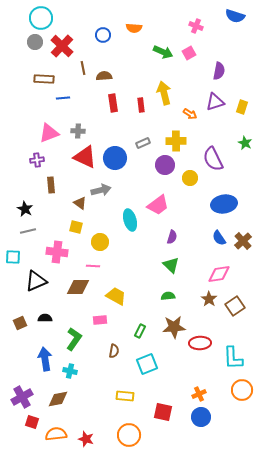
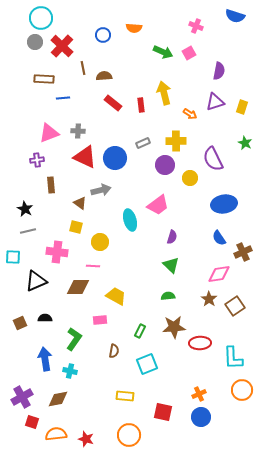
red rectangle at (113, 103): rotated 42 degrees counterclockwise
brown cross at (243, 241): moved 11 px down; rotated 18 degrees clockwise
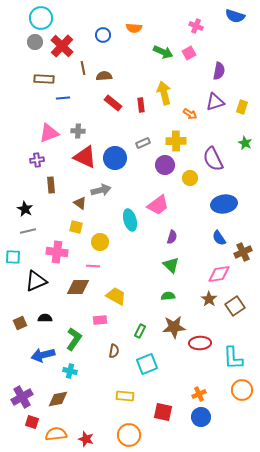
blue arrow at (45, 359): moved 2 px left, 4 px up; rotated 95 degrees counterclockwise
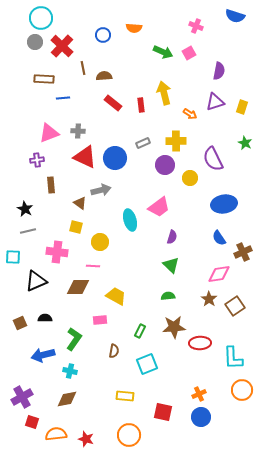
pink trapezoid at (158, 205): moved 1 px right, 2 px down
brown diamond at (58, 399): moved 9 px right
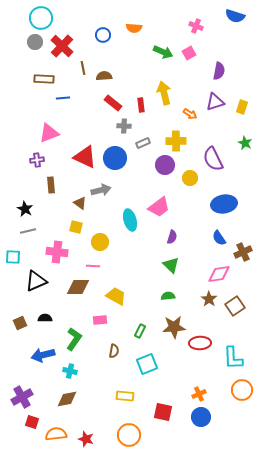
gray cross at (78, 131): moved 46 px right, 5 px up
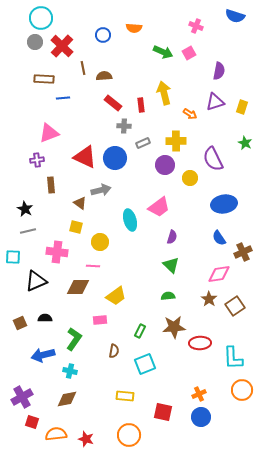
yellow trapezoid at (116, 296): rotated 115 degrees clockwise
cyan square at (147, 364): moved 2 px left
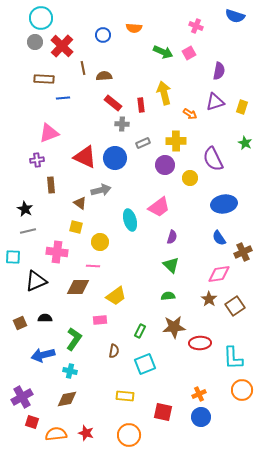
gray cross at (124, 126): moved 2 px left, 2 px up
red star at (86, 439): moved 6 px up
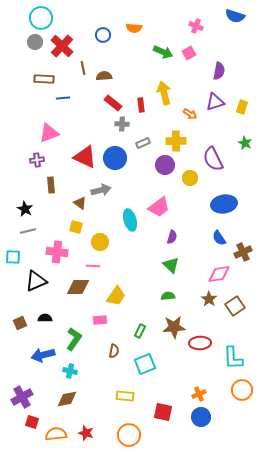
yellow trapezoid at (116, 296): rotated 20 degrees counterclockwise
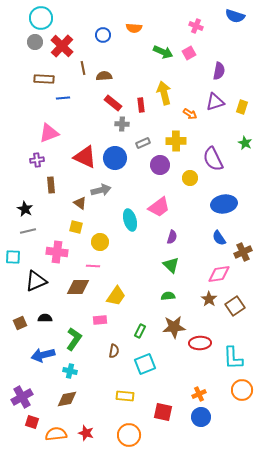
purple circle at (165, 165): moved 5 px left
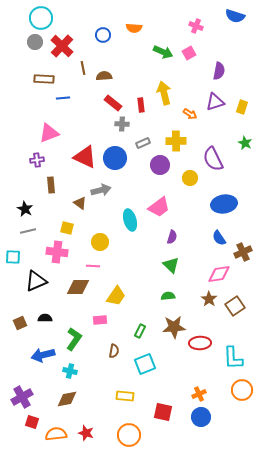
yellow square at (76, 227): moved 9 px left, 1 px down
